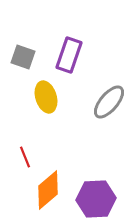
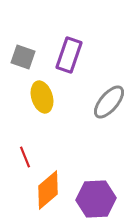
yellow ellipse: moved 4 px left
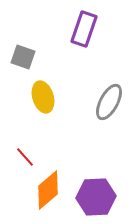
purple rectangle: moved 15 px right, 26 px up
yellow ellipse: moved 1 px right
gray ellipse: rotated 12 degrees counterclockwise
red line: rotated 20 degrees counterclockwise
purple hexagon: moved 2 px up
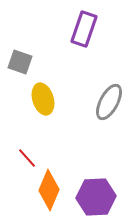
gray square: moved 3 px left, 5 px down
yellow ellipse: moved 2 px down
red line: moved 2 px right, 1 px down
orange diamond: moved 1 px right; rotated 27 degrees counterclockwise
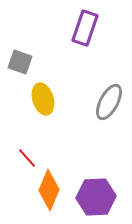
purple rectangle: moved 1 px right, 1 px up
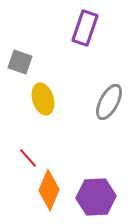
red line: moved 1 px right
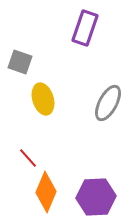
gray ellipse: moved 1 px left, 1 px down
orange diamond: moved 3 px left, 2 px down
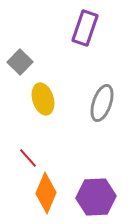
gray square: rotated 25 degrees clockwise
gray ellipse: moved 6 px left; rotated 9 degrees counterclockwise
orange diamond: moved 1 px down
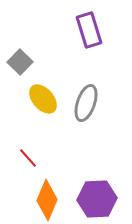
purple rectangle: moved 4 px right, 2 px down; rotated 36 degrees counterclockwise
yellow ellipse: rotated 24 degrees counterclockwise
gray ellipse: moved 16 px left
orange diamond: moved 1 px right, 7 px down
purple hexagon: moved 1 px right, 2 px down
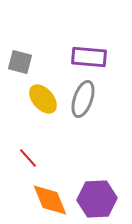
purple rectangle: moved 27 px down; rotated 68 degrees counterclockwise
gray square: rotated 30 degrees counterclockwise
gray ellipse: moved 3 px left, 4 px up
orange diamond: moved 3 px right; rotated 45 degrees counterclockwise
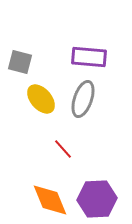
yellow ellipse: moved 2 px left
red line: moved 35 px right, 9 px up
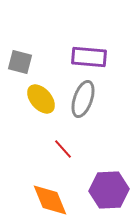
purple hexagon: moved 12 px right, 9 px up
